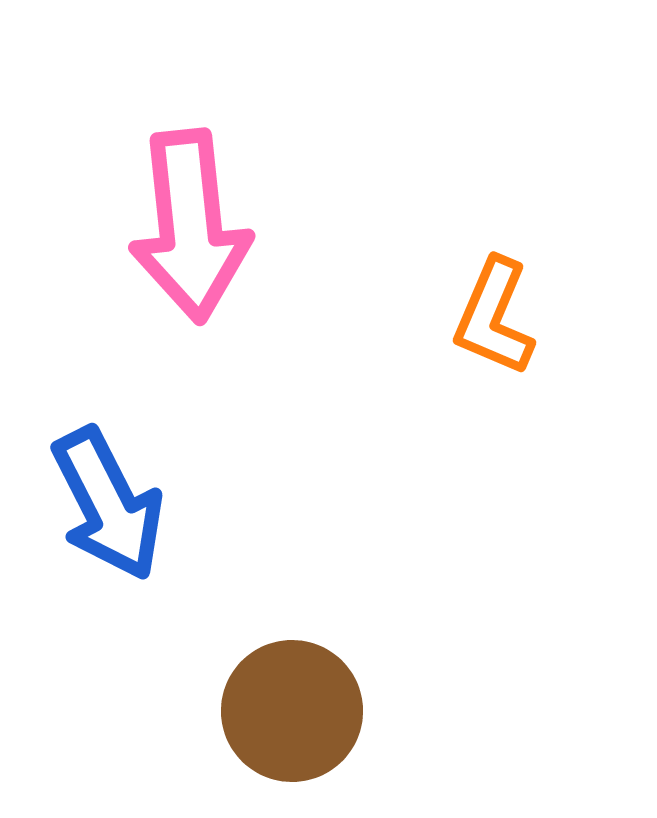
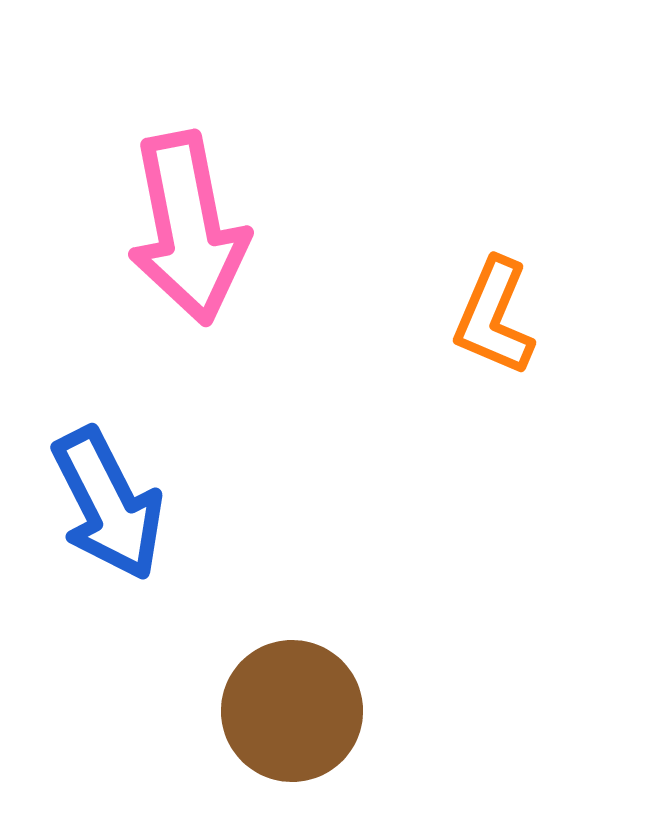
pink arrow: moved 2 px left, 2 px down; rotated 5 degrees counterclockwise
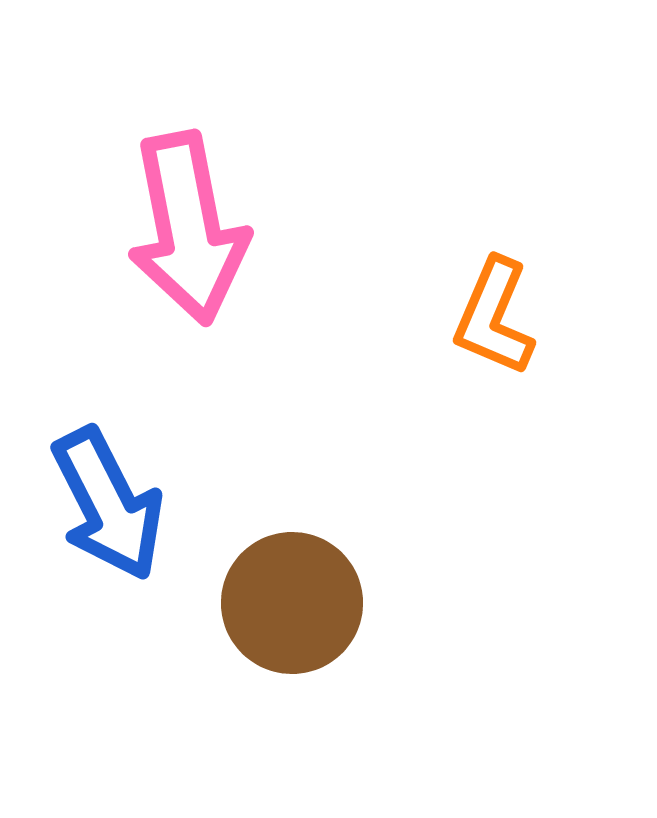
brown circle: moved 108 px up
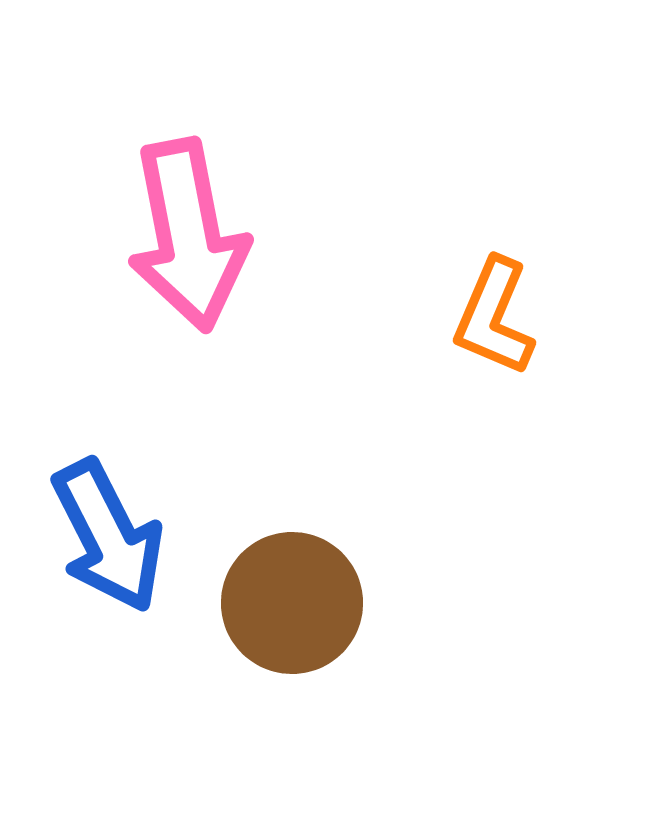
pink arrow: moved 7 px down
blue arrow: moved 32 px down
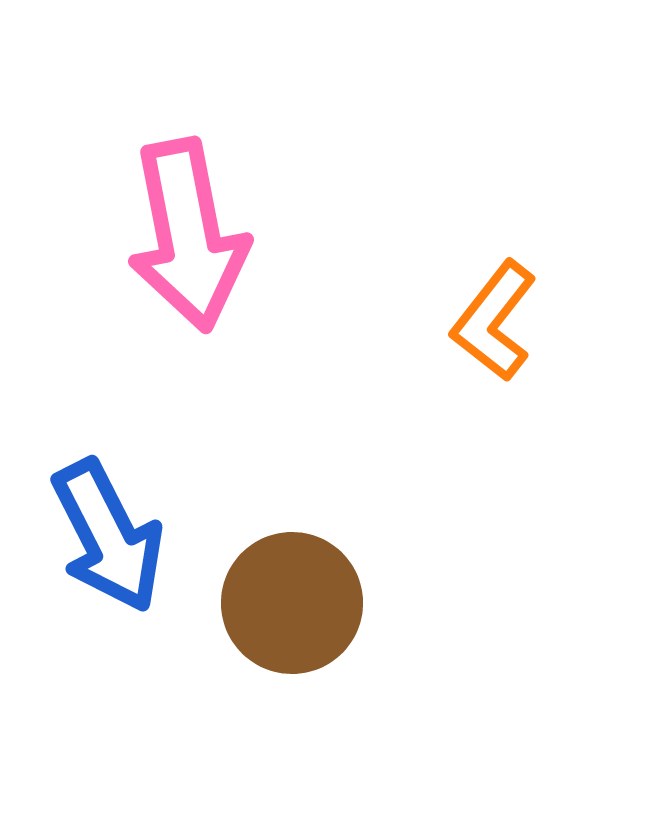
orange L-shape: moved 4 px down; rotated 15 degrees clockwise
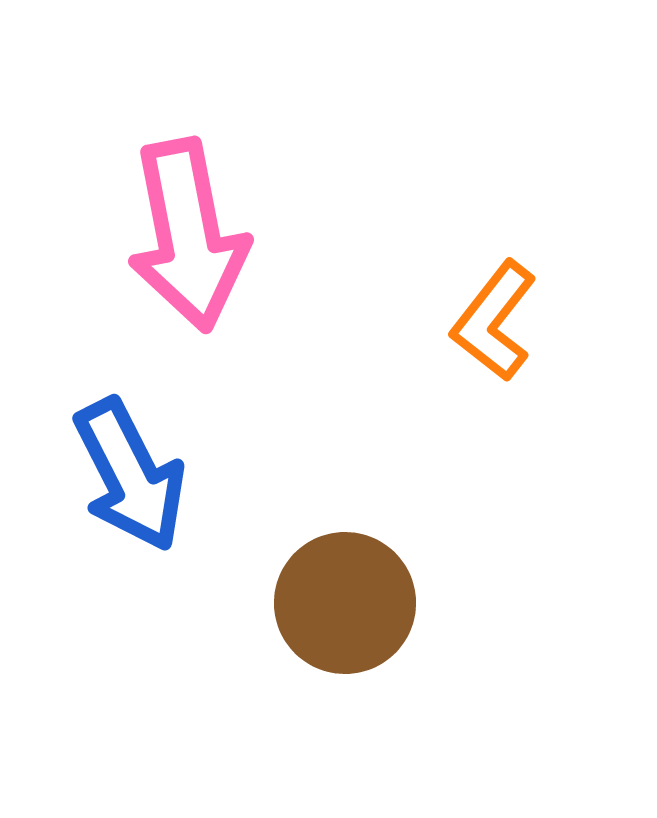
blue arrow: moved 22 px right, 61 px up
brown circle: moved 53 px right
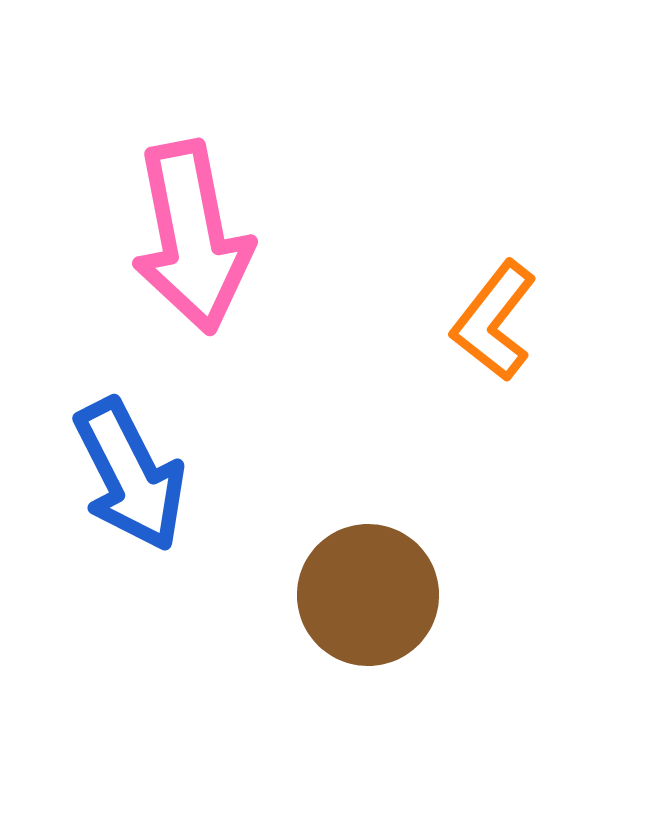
pink arrow: moved 4 px right, 2 px down
brown circle: moved 23 px right, 8 px up
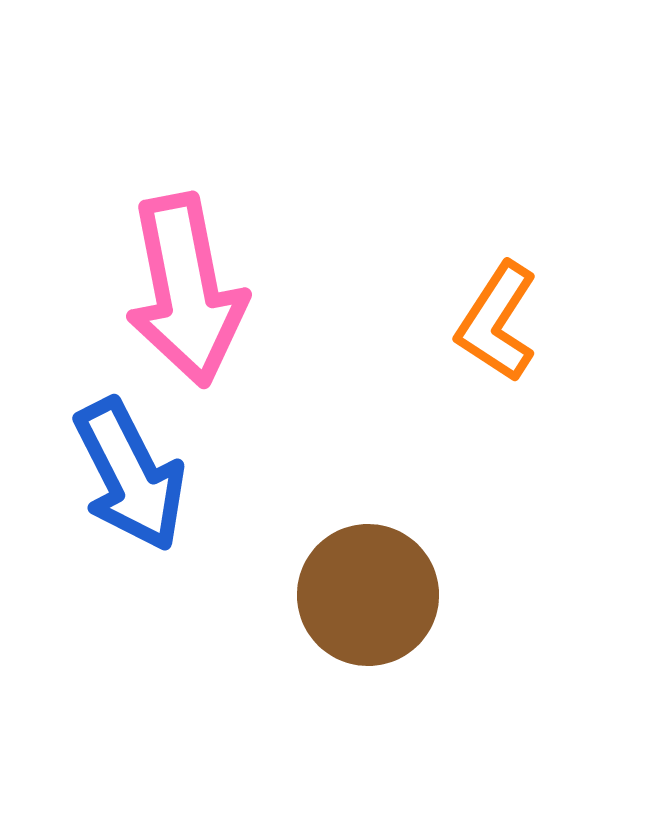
pink arrow: moved 6 px left, 53 px down
orange L-shape: moved 3 px right, 1 px down; rotated 5 degrees counterclockwise
